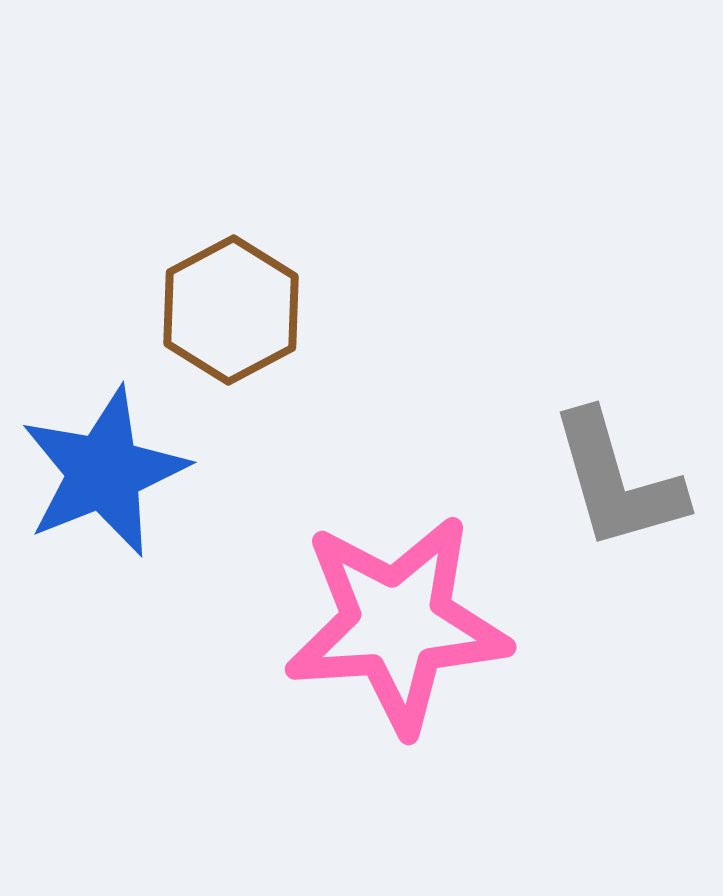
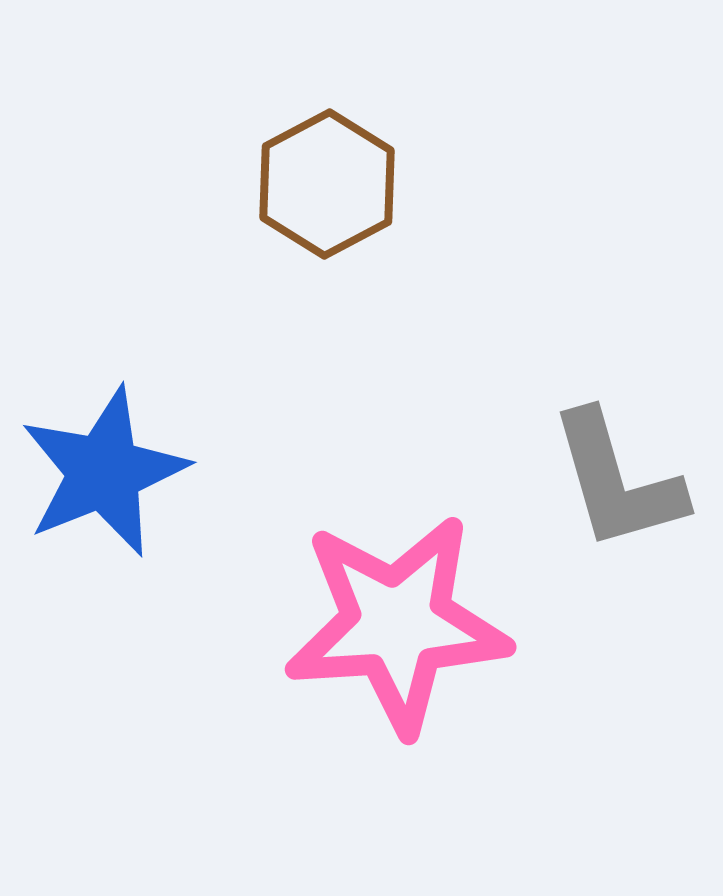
brown hexagon: moved 96 px right, 126 px up
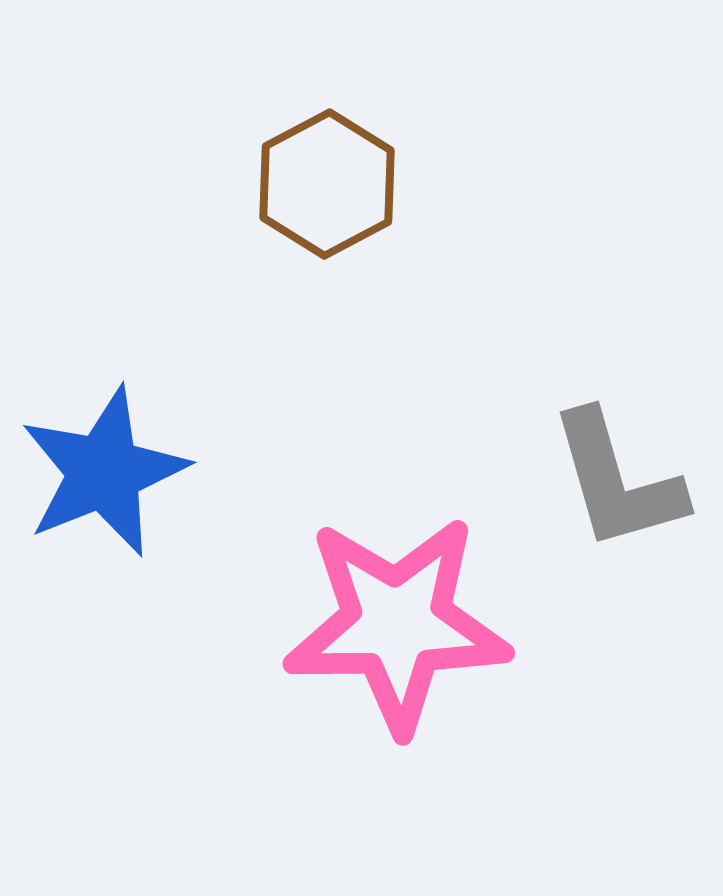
pink star: rotated 3 degrees clockwise
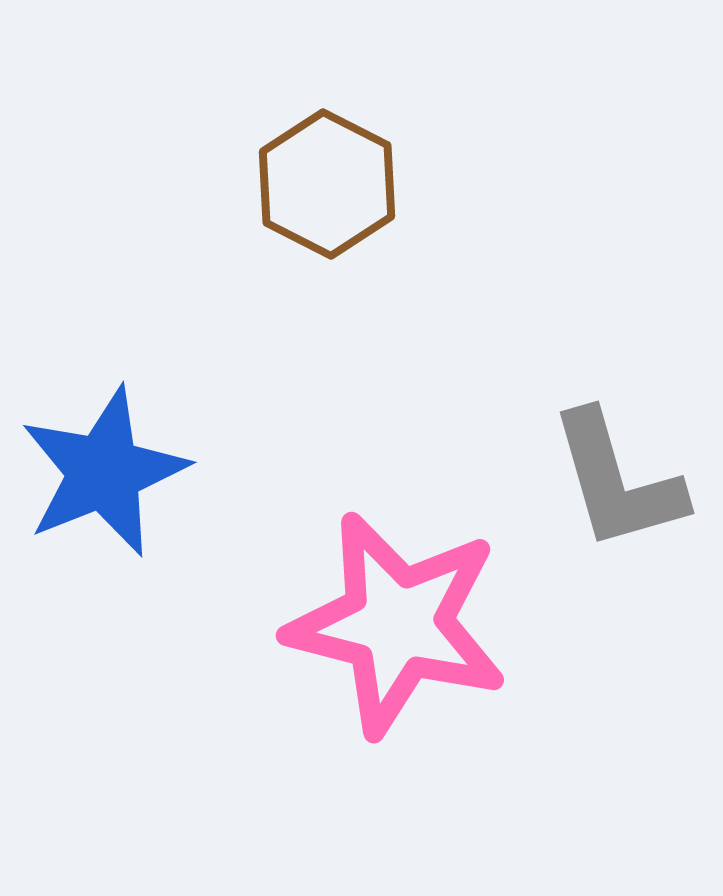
brown hexagon: rotated 5 degrees counterclockwise
pink star: rotated 15 degrees clockwise
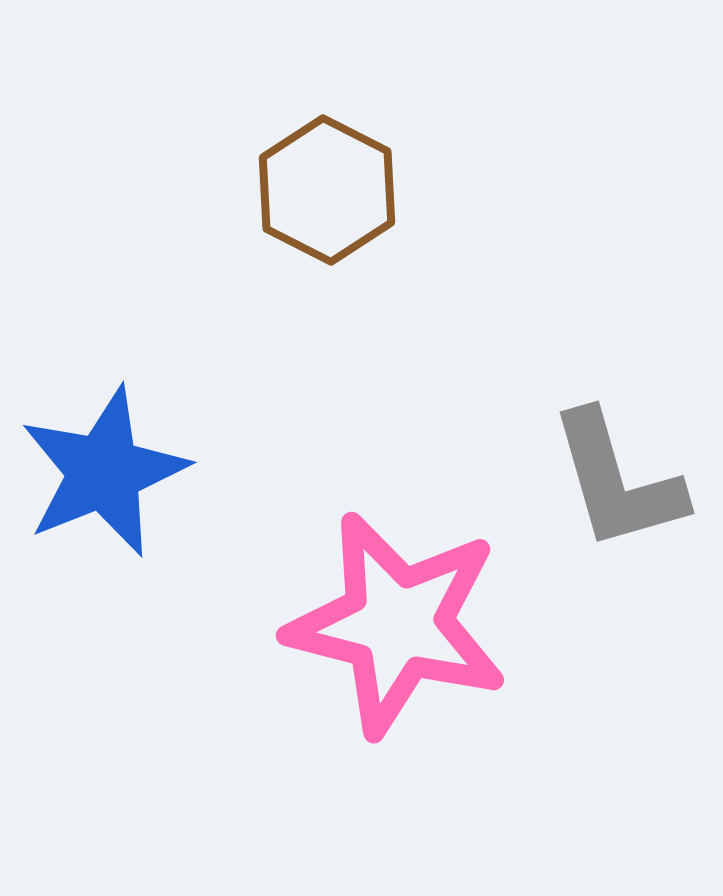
brown hexagon: moved 6 px down
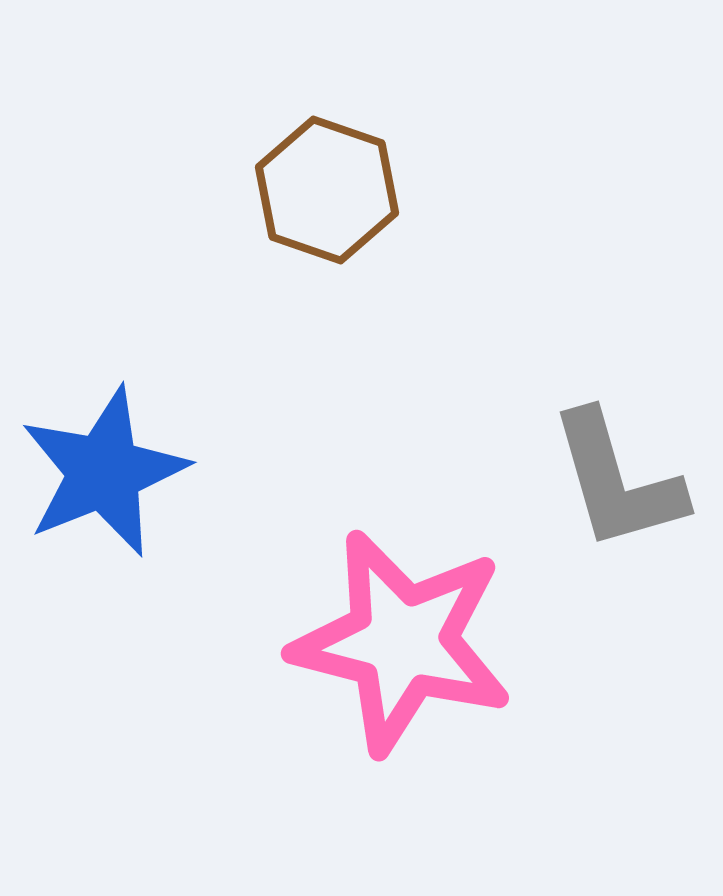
brown hexagon: rotated 8 degrees counterclockwise
pink star: moved 5 px right, 18 px down
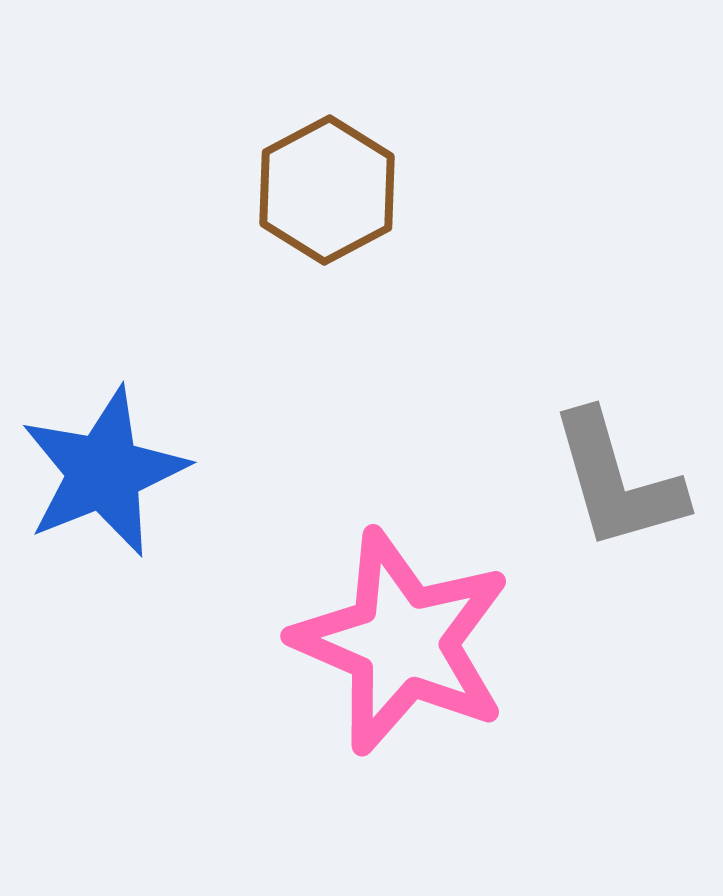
brown hexagon: rotated 13 degrees clockwise
pink star: rotated 9 degrees clockwise
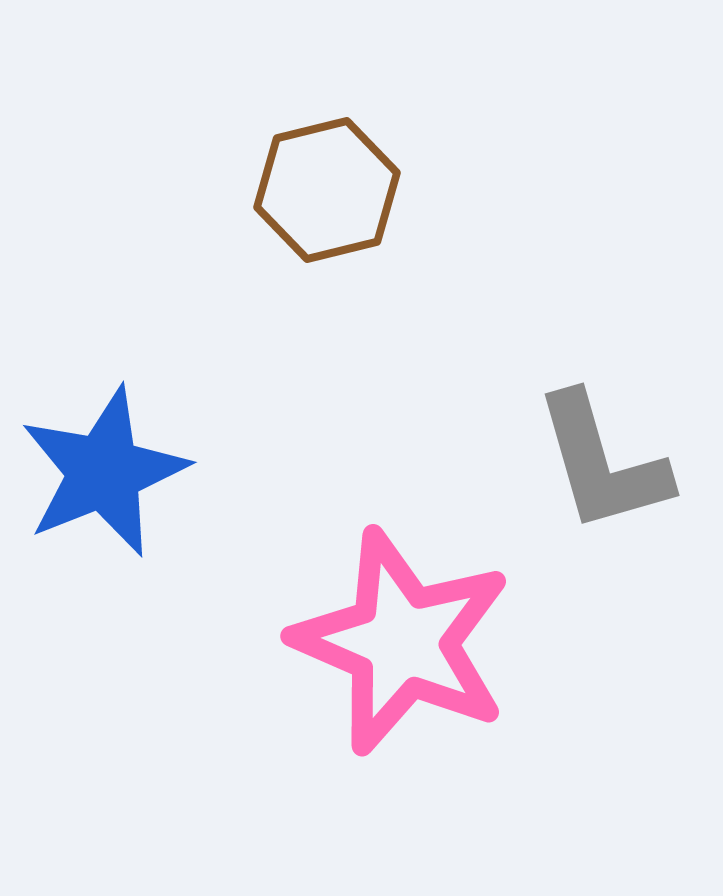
brown hexagon: rotated 14 degrees clockwise
gray L-shape: moved 15 px left, 18 px up
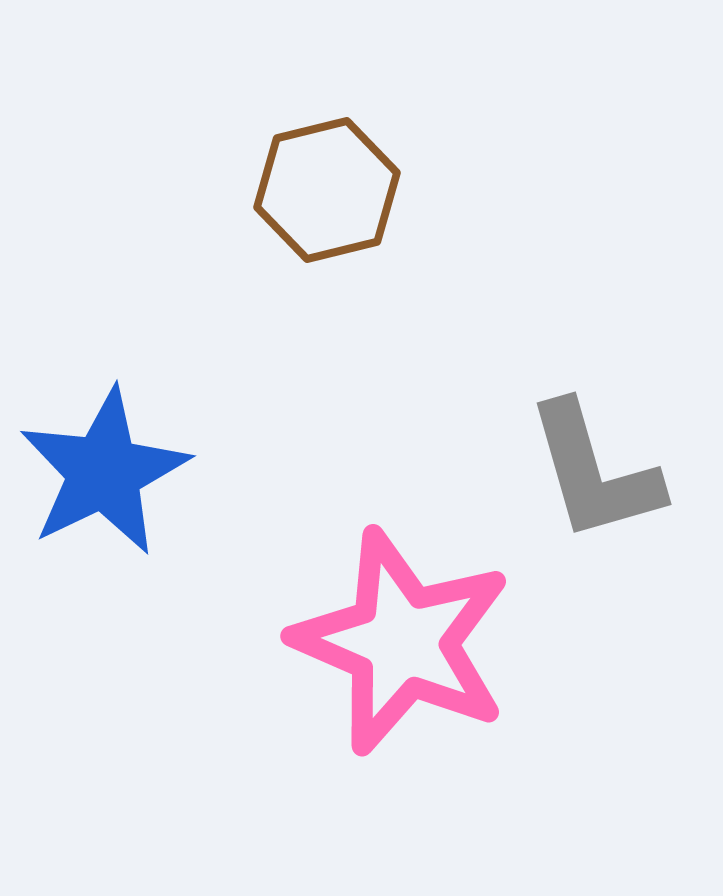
gray L-shape: moved 8 px left, 9 px down
blue star: rotated 4 degrees counterclockwise
